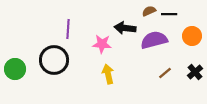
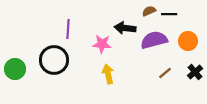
orange circle: moved 4 px left, 5 px down
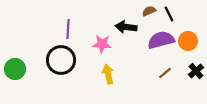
black line: rotated 63 degrees clockwise
black arrow: moved 1 px right, 1 px up
purple semicircle: moved 7 px right
black circle: moved 7 px right
black cross: moved 1 px right, 1 px up
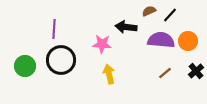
black line: moved 1 px right, 1 px down; rotated 70 degrees clockwise
purple line: moved 14 px left
purple semicircle: rotated 20 degrees clockwise
green circle: moved 10 px right, 3 px up
yellow arrow: moved 1 px right
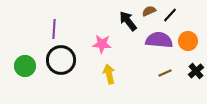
black arrow: moved 2 px right, 6 px up; rotated 45 degrees clockwise
purple semicircle: moved 2 px left
brown line: rotated 16 degrees clockwise
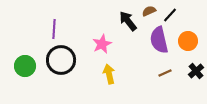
purple semicircle: rotated 108 degrees counterclockwise
pink star: rotated 30 degrees counterclockwise
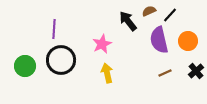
yellow arrow: moved 2 px left, 1 px up
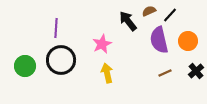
purple line: moved 2 px right, 1 px up
